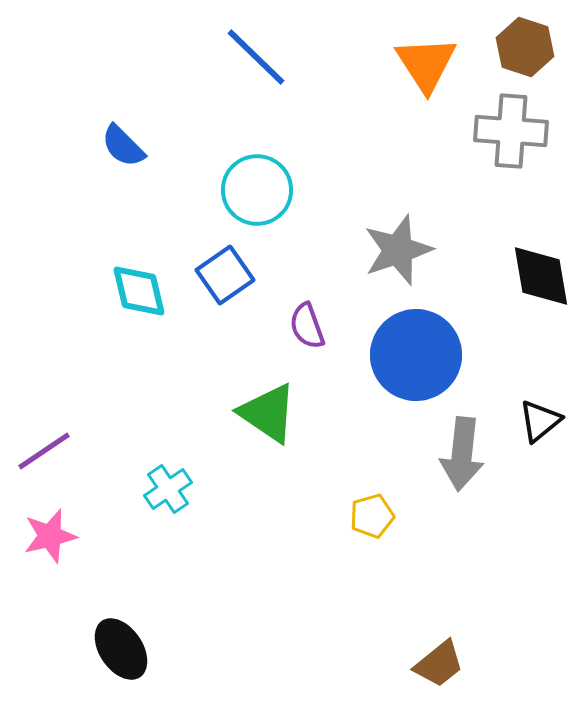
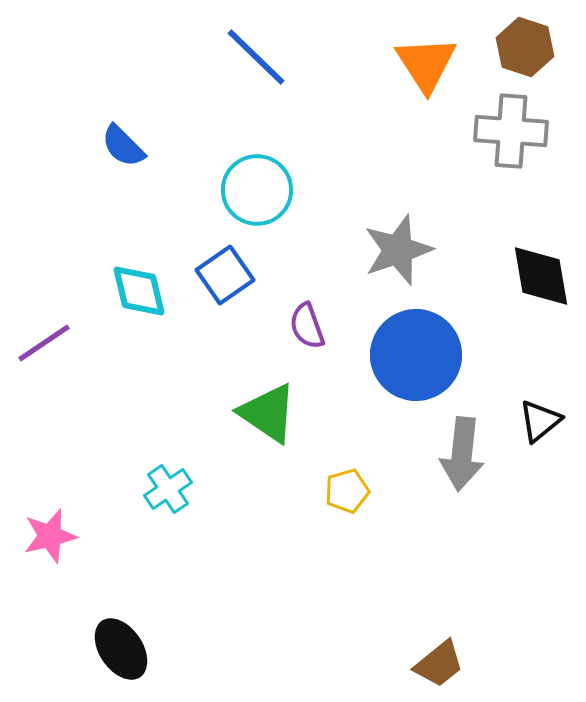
purple line: moved 108 px up
yellow pentagon: moved 25 px left, 25 px up
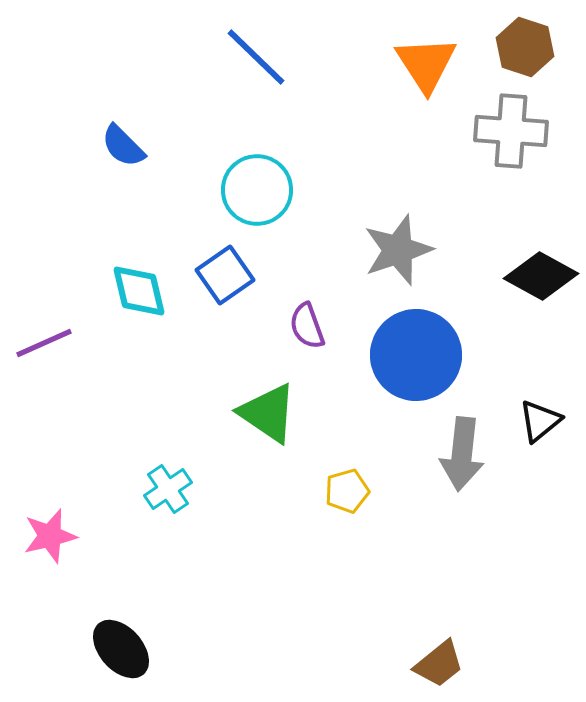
black diamond: rotated 52 degrees counterclockwise
purple line: rotated 10 degrees clockwise
black ellipse: rotated 8 degrees counterclockwise
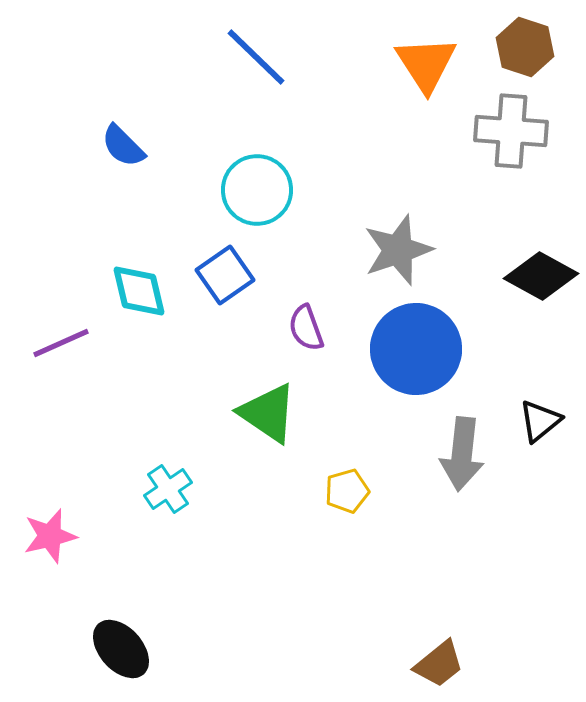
purple semicircle: moved 1 px left, 2 px down
purple line: moved 17 px right
blue circle: moved 6 px up
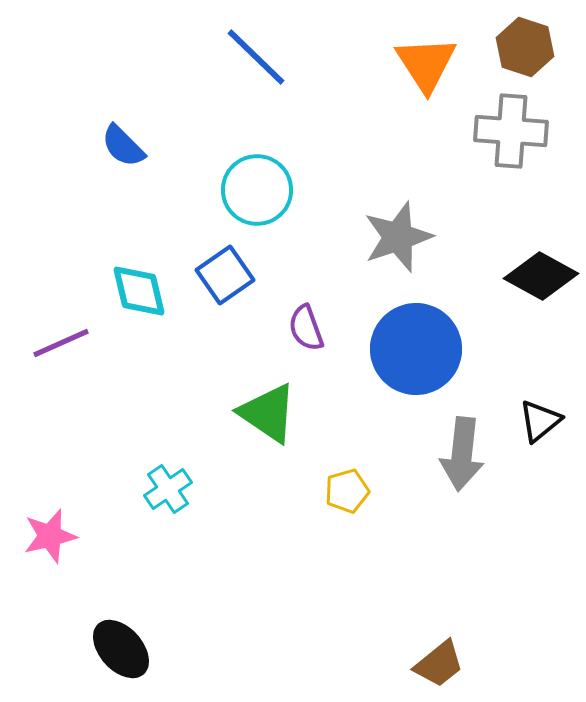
gray star: moved 13 px up
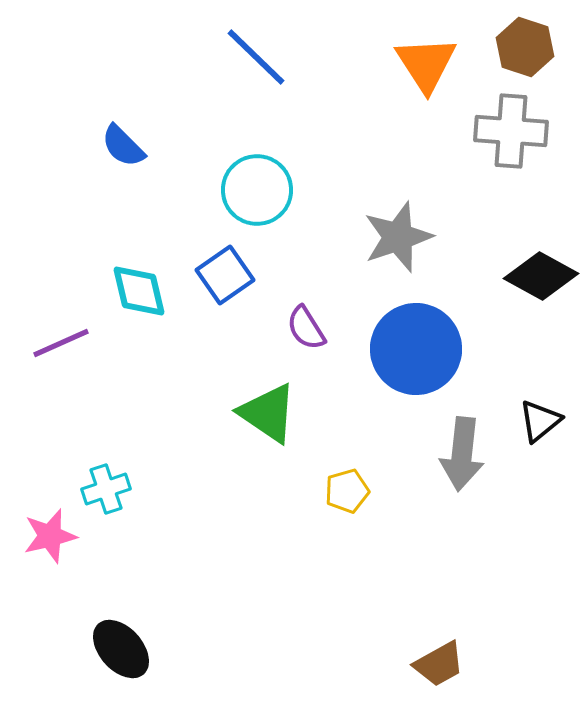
purple semicircle: rotated 12 degrees counterclockwise
cyan cross: moved 62 px left; rotated 15 degrees clockwise
brown trapezoid: rotated 10 degrees clockwise
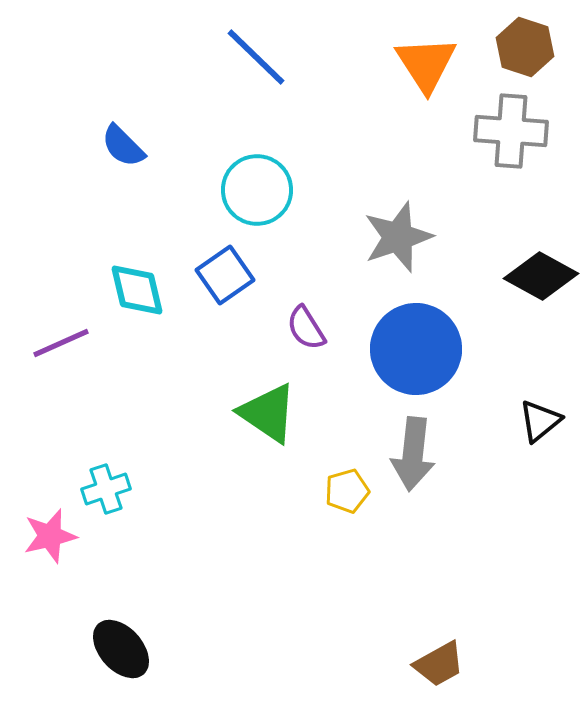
cyan diamond: moved 2 px left, 1 px up
gray arrow: moved 49 px left
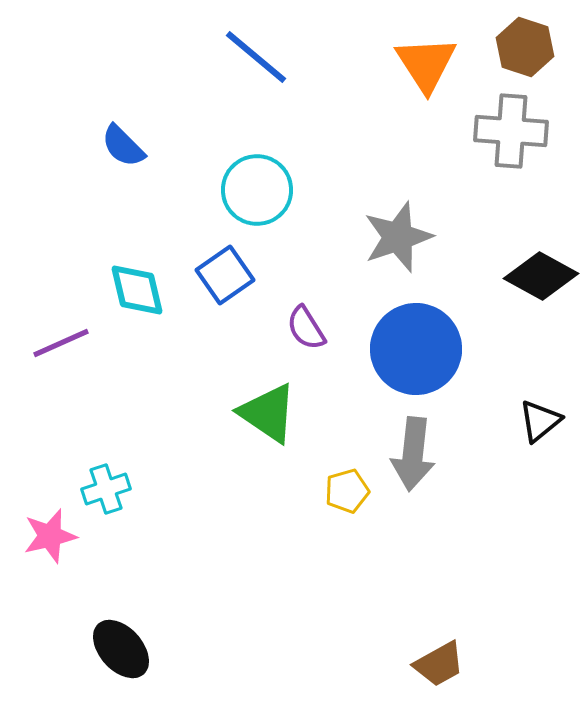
blue line: rotated 4 degrees counterclockwise
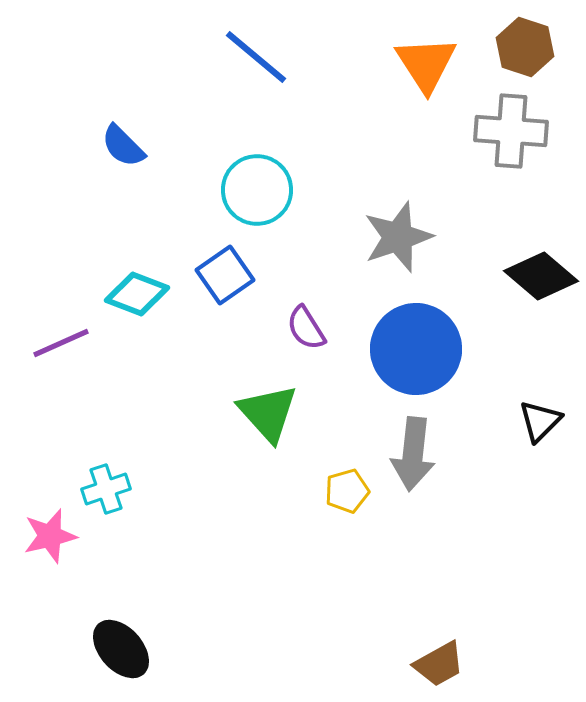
black diamond: rotated 12 degrees clockwise
cyan diamond: moved 4 px down; rotated 56 degrees counterclockwise
green triangle: rotated 14 degrees clockwise
black triangle: rotated 6 degrees counterclockwise
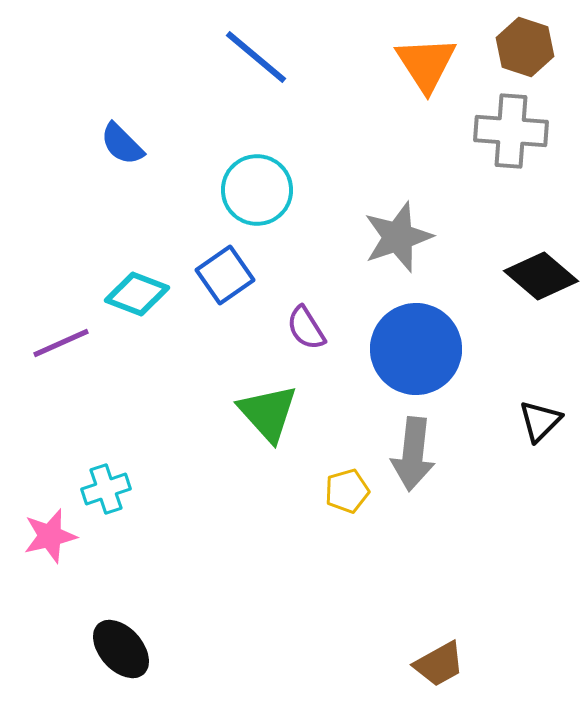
blue semicircle: moved 1 px left, 2 px up
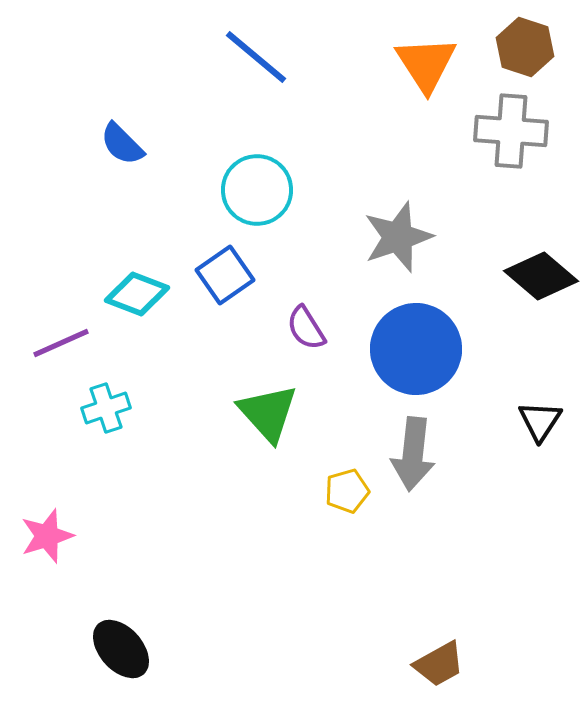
black triangle: rotated 12 degrees counterclockwise
cyan cross: moved 81 px up
pink star: moved 3 px left; rotated 4 degrees counterclockwise
